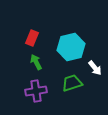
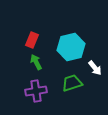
red rectangle: moved 2 px down
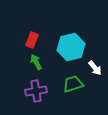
green trapezoid: moved 1 px right, 1 px down
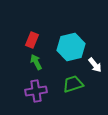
white arrow: moved 3 px up
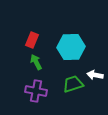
cyan hexagon: rotated 12 degrees clockwise
white arrow: moved 10 px down; rotated 140 degrees clockwise
purple cross: rotated 20 degrees clockwise
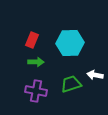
cyan hexagon: moved 1 px left, 4 px up
green arrow: rotated 119 degrees clockwise
green trapezoid: moved 2 px left
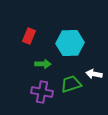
red rectangle: moved 3 px left, 4 px up
green arrow: moved 7 px right, 2 px down
white arrow: moved 1 px left, 1 px up
purple cross: moved 6 px right, 1 px down
